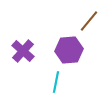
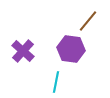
brown line: moved 1 px left
purple hexagon: moved 2 px right, 1 px up; rotated 12 degrees clockwise
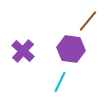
cyan line: moved 4 px right; rotated 15 degrees clockwise
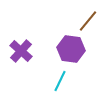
purple cross: moved 2 px left
cyan line: moved 1 px up
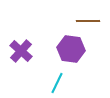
brown line: rotated 50 degrees clockwise
cyan line: moved 3 px left, 2 px down
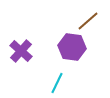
brown line: rotated 40 degrees counterclockwise
purple hexagon: moved 1 px right, 2 px up
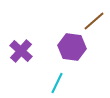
brown line: moved 6 px right
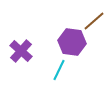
purple hexagon: moved 5 px up
cyan line: moved 2 px right, 13 px up
